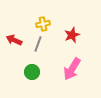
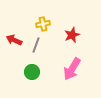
gray line: moved 2 px left, 1 px down
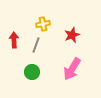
red arrow: rotated 63 degrees clockwise
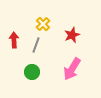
yellow cross: rotated 32 degrees counterclockwise
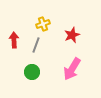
yellow cross: rotated 24 degrees clockwise
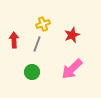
gray line: moved 1 px right, 1 px up
pink arrow: rotated 15 degrees clockwise
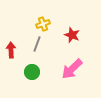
red star: rotated 28 degrees counterclockwise
red arrow: moved 3 px left, 10 px down
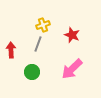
yellow cross: moved 1 px down
gray line: moved 1 px right
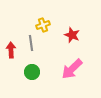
gray line: moved 7 px left, 1 px up; rotated 28 degrees counterclockwise
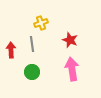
yellow cross: moved 2 px left, 2 px up
red star: moved 2 px left, 5 px down
gray line: moved 1 px right, 1 px down
pink arrow: rotated 125 degrees clockwise
